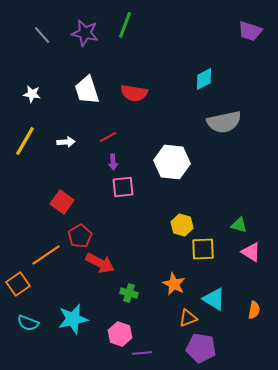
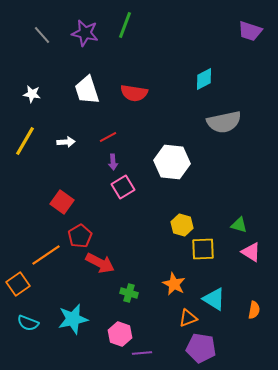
pink square: rotated 25 degrees counterclockwise
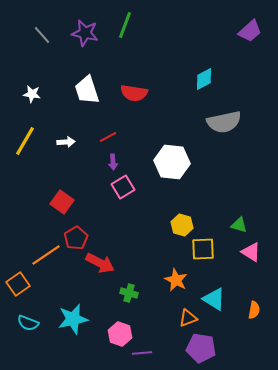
purple trapezoid: rotated 60 degrees counterclockwise
red pentagon: moved 4 px left, 2 px down
orange star: moved 2 px right, 4 px up
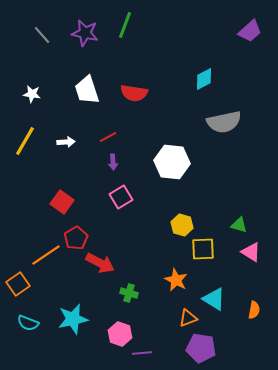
pink square: moved 2 px left, 10 px down
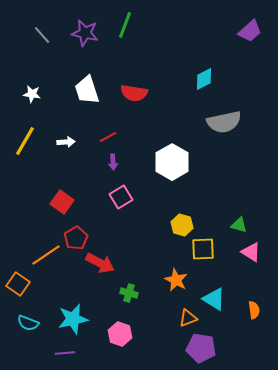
white hexagon: rotated 24 degrees clockwise
orange square: rotated 20 degrees counterclockwise
orange semicircle: rotated 18 degrees counterclockwise
purple line: moved 77 px left
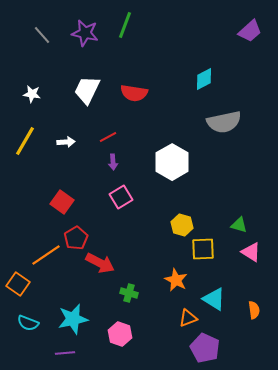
white trapezoid: rotated 44 degrees clockwise
purple pentagon: moved 4 px right; rotated 16 degrees clockwise
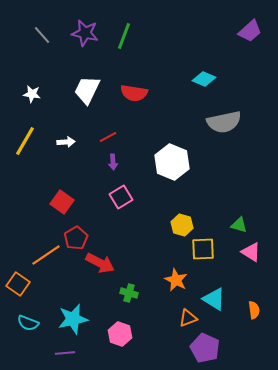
green line: moved 1 px left, 11 px down
cyan diamond: rotated 50 degrees clockwise
white hexagon: rotated 8 degrees counterclockwise
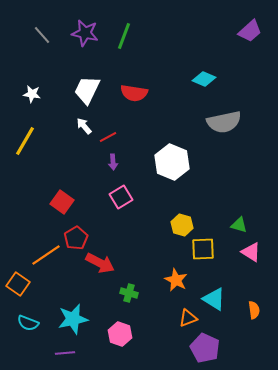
white arrow: moved 18 px right, 16 px up; rotated 126 degrees counterclockwise
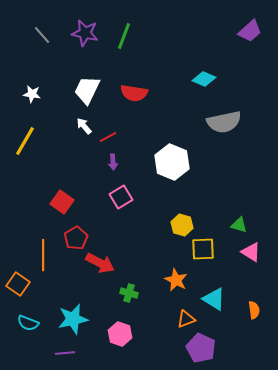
orange line: moved 3 px left; rotated 56 degrees counterclockwise
orange triangle: moved 2 px left, 1 px down
purple pentagon: moved 4 px left
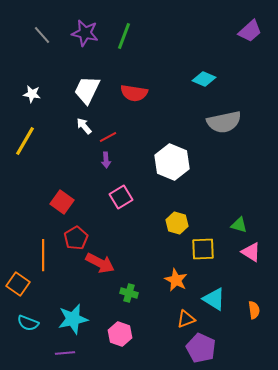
purple arrow: moved 7 px left, 2 px up
yellow hexagon: moved 5 px left, 2 px up
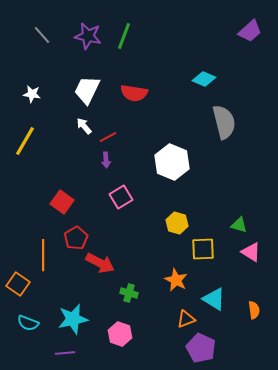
purple star: moved 3 px right, 3 px down
gray semicircle: rotated 92 degrees counterclockwise
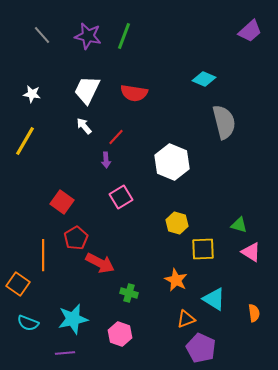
red line: moved 8 px right; rotated 18 degrees counterclockwise
orange semicircle: moved 3 px down
